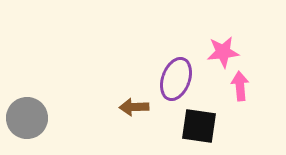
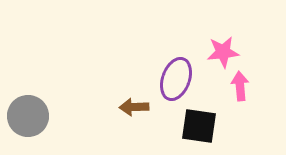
gray circle: moved 1 px right, 2 px up
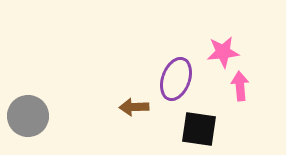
black square: moved 3 px down
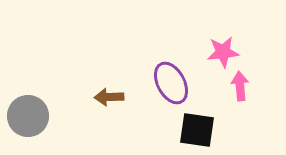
purple ellipse: moved 5 px left, 4 px down; rotated 48 degrees counterclockwise
brown arrow: moved 25 px left, 10 px up
black square: moved 2 px left, 1 px down
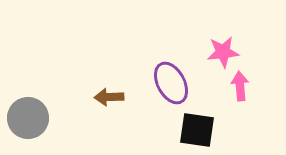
gray circle: moved 2 px down
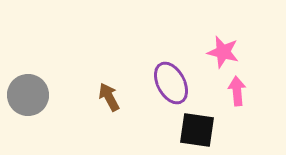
pink star: rotated 20 degrees clockwise
pink arrow: moved 3 px left, 5 px down
brown arrow: rotated 64 degrees clockwise
gray circle: moved 23 px up
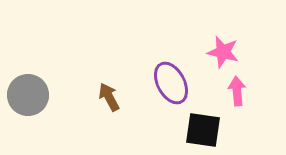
black square: moved 6 px right
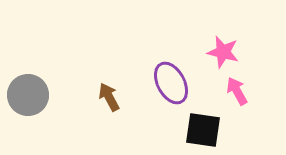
pink arrow: rotated 24 degrees counterclockwise
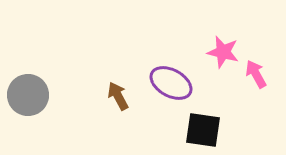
purple ellipse: rotated 33 degrees counterclockwise
pink arrow: moved 19 px right, 17 px up
brown arrow: moved 9 px right, 1 px up
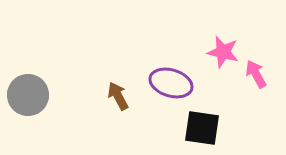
purple ellipse: rotated 12 degrees counterclockwise
black square: moved 1 px left, 2 px up
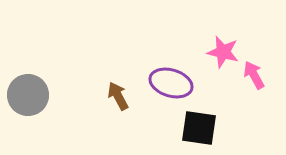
pink arrow: moved 2 px left, 1 px down
black square: moved 3 px left
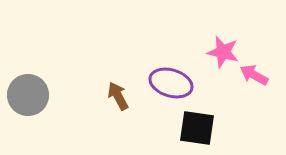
pink arrow: rotated 32 degrees counterclockwise
black square: moved 2 px left
